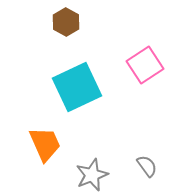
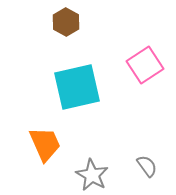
cyan square: rotated 12 degrees clockwise
gray star: rotated 20 degrees counterclockwise
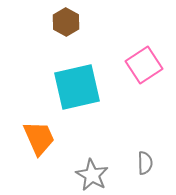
pink square: moved 1 px left
orange trapezoid: moved 6 px left, 6 px up
gray semicircle: moved 2 px left, 3 px up; rotated 35 degrees clockwise
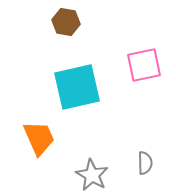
brown hexagon: rotated 20 degrees counterclockwise
pink square: rotated 21 degrees clockwise
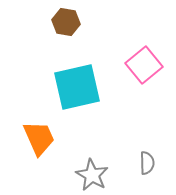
pink square: rotated 27 degrees counterclockwise
gray semicircle: moved 2 px right
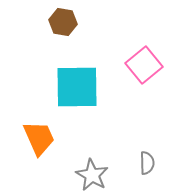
brown hexagon: moved 3 px left
cyan square: rotated 12 degrees clockwise
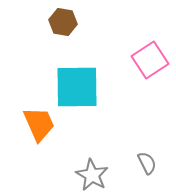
pink square: moved 6 px right, 5 px up; rotated 6 degrees clockwise
orange trapezoid: moved 14 px up
gray semicircle: rotated 25 degrees counterclockwise
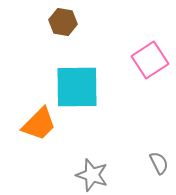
orange trapezoid: rotated 69 degrees clockwise
gray semicircle: moved 12 px right
gray star: rotated 12 degrees counterclockwise
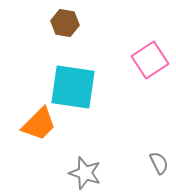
brown hexagon: moved 2 px right, 1 px down
cyan square: moved 4 px left; rotated 9 degrees clockwise
gray star: moved 7 px left, 2 px up
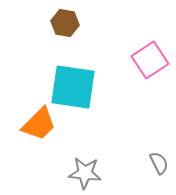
gray star: rotated 12 degrees counterclockwise
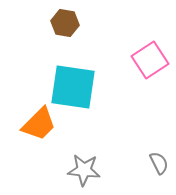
gray star: moved 1 px left, 3 px up
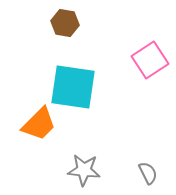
gray semicircle: moved 11 px left, 10 px down
